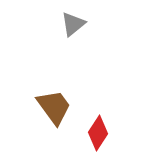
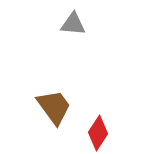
gray triangle: rotated 44 degrees clockwise
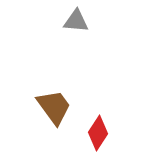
gray triangle: moved 3 px right, 3 px up
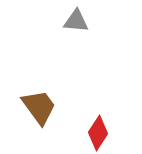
brown trapezoid: moved 15 px left
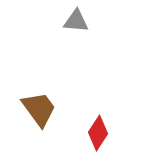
brown trapezoid: moved 2 px down
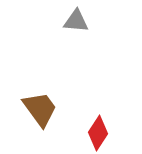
brown trapezoid: moved 1 px right
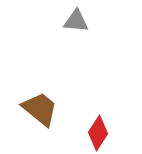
brown trapezoid: rotated 15 degrees counterclockwise
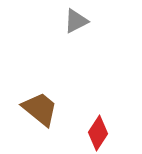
gray triangle: rotated 32 degrees counterclockwise
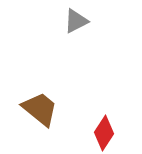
red diamond: moved 6 px right
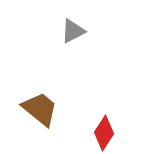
gray triangle: moved 3 px left, 10 px down
